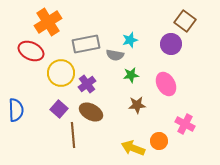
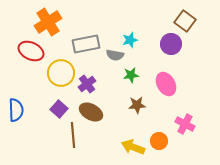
yellow arrow: moved 1 px up
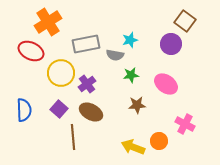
pink ellipse: rotated 25 degrees counterclockwise
blue semicircle: moved 8 px right
brown line: moved 2 px down
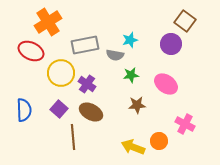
gray rectangle: moved 1 px left, 1 px down
purple cross: rotated 18 degrees counterclockwise
